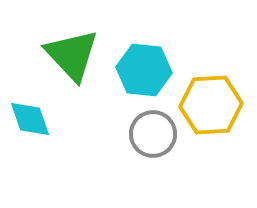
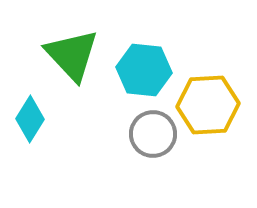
yellow hexagon: moved 3 px left
cyan diamond: rotated 51 degrees clockwise
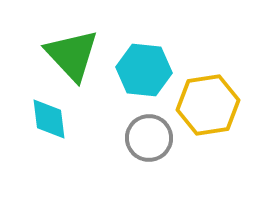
yellow hexagon: rotated 6 degrees counterclockwise
cyan diamond: moved 19 px right; rotated 39 degrees counterclockwise
gray circle: moved 4 px left, 4 px down
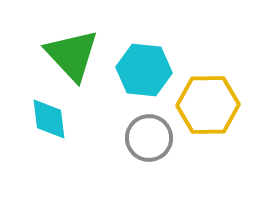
yellow hexagon: rotated 8 degrees clockwise
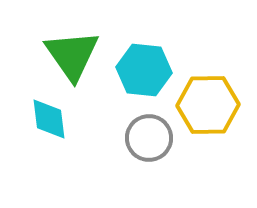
green triangle: rotated 8 degrees clockwise
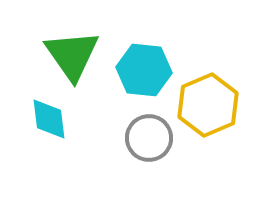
yellow hexagon: rotated 22 degrees counterclockwise
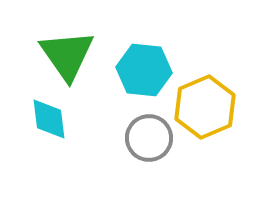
green triangle: moved 5 px left
yellow hexagon: moved 3 px left, 2 px down
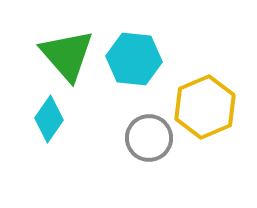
green triangle: rotated 6 degrees counterclockwise
cyan hexagon: moved 10 px left, 11 px up
cyan diamond: rotated 42 degrees clockwise
